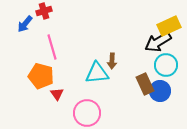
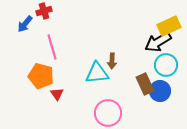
pink circle: moved 21 px right
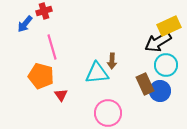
red triangle: moved 4 px right, 1 px down
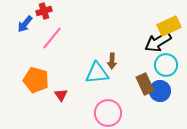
pink line: moved 9 px up; rotated 55 degrees clockwise
orange pentagon: moved 5 px left, 4 px down
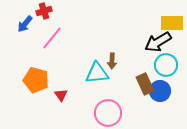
yellow rectangle: moved 3 px right, 3 px up; rotated 25 degrees clockwise
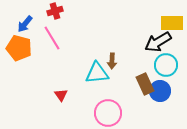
red cross: moved 11 px right
pink line: rotated 70 degrees counterclockwise
orange pentagon: moved 17 px left, 32 px up
